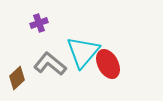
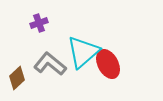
cyan triangle: rotated 9 degrees clockwise
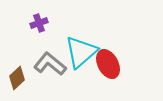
cyan triangle: moved 2 px left
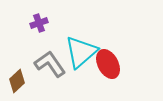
gray L-shape: rotated 16 degrees clockwise
brown diamond: moved 3 px down
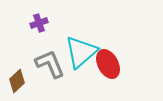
gray L-shape: rotated 12 degrees clockwise
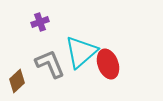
purple cross: moved 1 px right, 1 px up
red ellipse: rotated 8 degrees clockwise
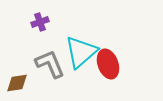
brown diamond: moved 2 px down; rotated 35 degrees clockwise
